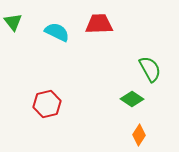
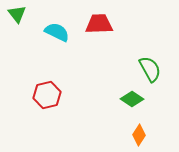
green triangle: moved 4 px right, 8 px up
red hexagon: moved 9 px up
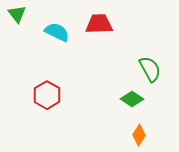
red hexagon: rotated 16 degrees counterclockwise
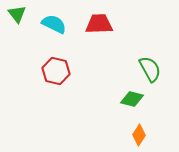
cyan semicircle: moved 3 px left, 8 px up
red hexagon: moved 9 px right, 24 px up; rotated 16 degrees counterclockwise
green diamond: rotated 20 degrees counterclockwise
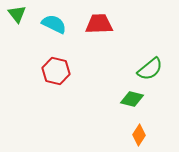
green semicircle: rotated 80 degrees clockwise
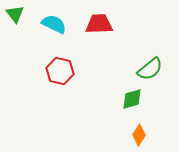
green triangle: moved 2 px left
red hexagon: moved 4 px right
green diamond: rotated 30 degrees counterclockwise
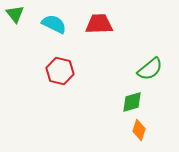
green diamond: moved 3 px down
orange diamond: moved 5 px up; rotated 15 degrees counterclockwise
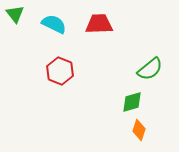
red hexagon: rotated 8 degrees clockwise
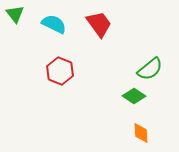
red trapezoid: rotated 56 degrees clockwise
green diamond: moved 2 px right, 6 px up; rotated 50 degrees clockwise
orange diamond: moved 2 px right, 3 px down; rotated 20 degrees counterclockwise
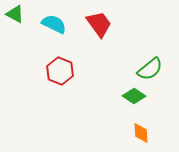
green triangle: rotated 24 degrees counterclockwise
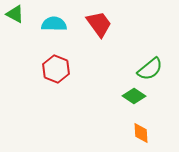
cyan semicircle: rotated 25 degrees counterclockwise
red hexagon: moved 4 px left, 2 px up
